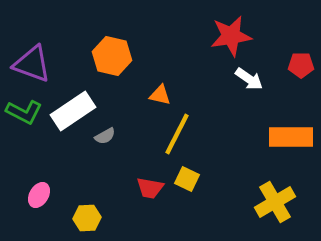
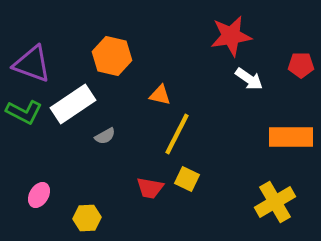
white rectangle: moved 7 px up
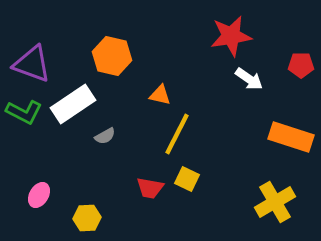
orange rectangle: rotated 18 degrees clockwise
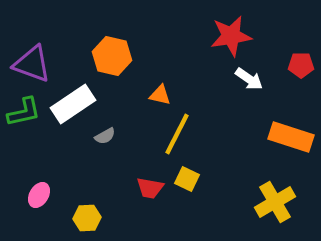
green L-shape: rotated 39 degrees counterclockwise
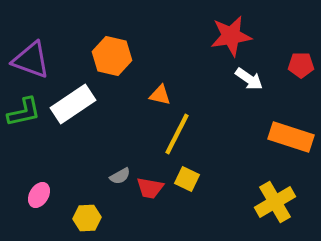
purple triangle: moved 1 px left, 4 px up
gray semicircle: moved 15 px right, 40 px down
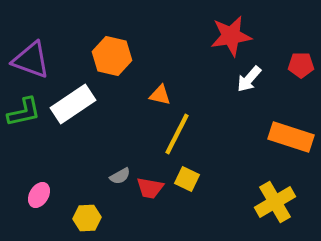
white arrow: rotated 96 degrees clockwise
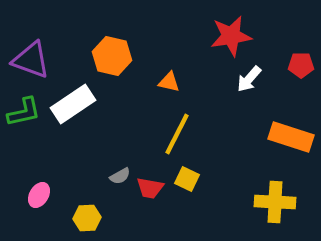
orange triangle: moved 9 px right, 13 px up
yellow cross: rotated 33 degrees clockwise
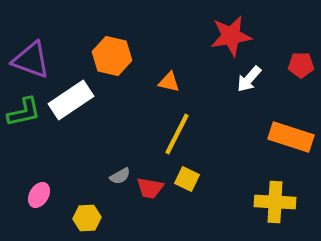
white rectangle: moved 2 px left, 4 px up
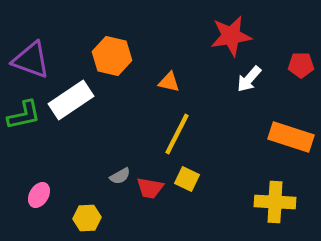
green L-shape: moved 3 px down
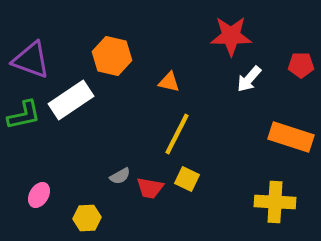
red star: rotated 9 degrees clockwise
